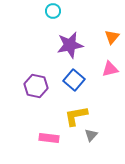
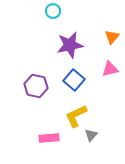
yellow L-shape: rotated 15 degrees counterclockwise
pink rectangle: rotated 12 degrees counterclockwise
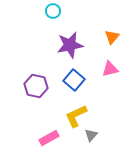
pink rectangle: rotated 24 degrees counterclockwise
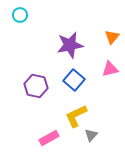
cyan circle: moved 33 px left, 4 px down
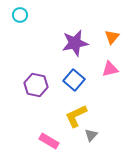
purple star: moved 5 px right, 2 px up
purple hexagon: moved 1 px up
pink rectangle: moved 3 px down; rotated 60 degrees clockwise
